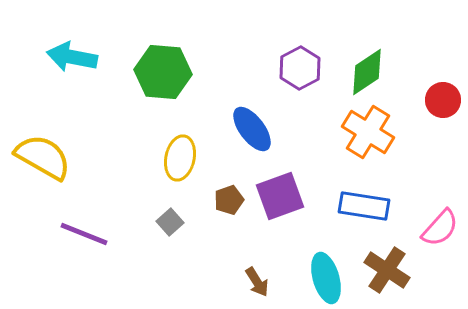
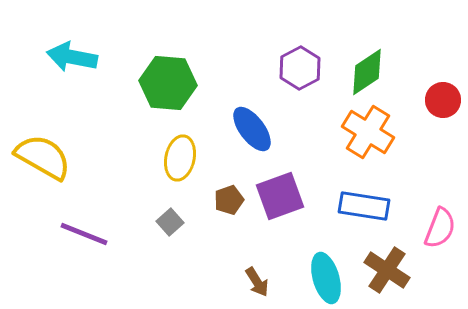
green hexagon: moved 5 px right, 11 px down
pink semicircle: rotated 21 degrees counterclockwise
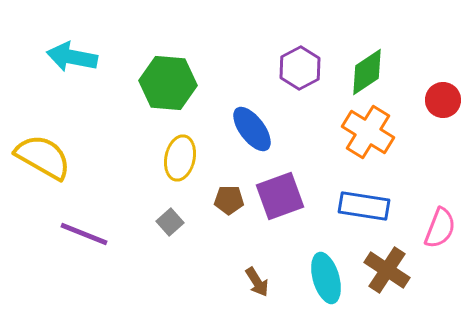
brown pentagon: rotated 20 degrees clockwise
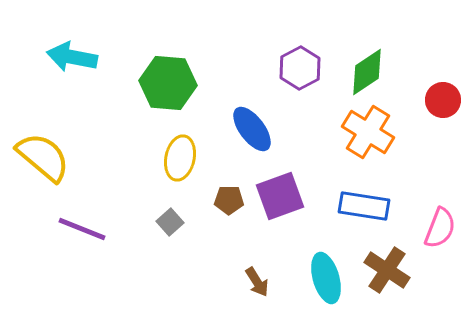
yellow semicircle: rotated 10 degrees clockwise
purple line: moved 2 px left, 5 px up
